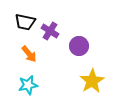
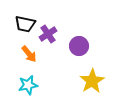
black trapezoid: moved 2 px down
purple cross: moved 2 px left, 3 px down; rotated 24 degrees clockwise
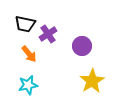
purple circle: moved 3 px right
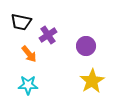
black trapezoid: moved 4 px left, 2 px up
purple cross: moved 1 px down
purple circle: moved 4 px right
cyan star: rotated 12 degrees clockwise
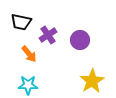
purple circle: moved 6 px left, 6 px up
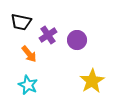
purple circle: moved 3 px left
cyan star: rotated 24 degrees clockwise
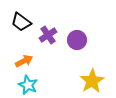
black trapezoid: rotated 25 degrees clockwise
orange arrow: moved 5 px left, 7 px down; rotated 78 degrees counterclockwise
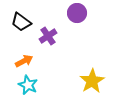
purple cross: moved 1 px down
purple circle: moved 27 px up
